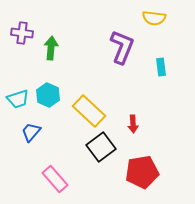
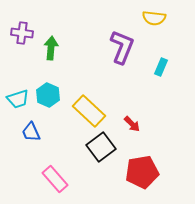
cyan rectangle: rotated 30 degrees clockwise
red arrow: moved 1 px left; rotated 42 degrees counterclockwise
blue trapezoid: rotated 65 degrees counterclockwise
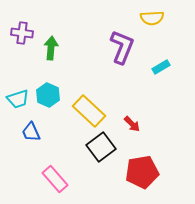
yellow semicircle: moved 2 px left; rotated 10 degrees counterclockwise
cyan rectangle: rotated 36 degrees clockwise
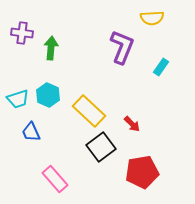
cyan rectangle: rotated 24 degrees counterclockwise
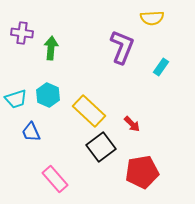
cyan trapezoid: moved 2 px left
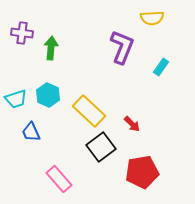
pink rectangle: moved 4 px right
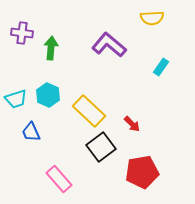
purple L-shape: moved 13 px left, 2 px up; rotated 72 degrees counterclockwise
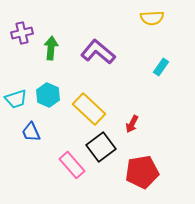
purple cross: rotated 20 degrees counterclockwise
purple L-shape: moved 11 px left, 7 px down
yellow rectangle: moved 2 px up
red arrow: rotated 72 degrees clockwise
pink rectangle: moved 13 px right, 14 px up
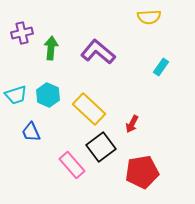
yellow semicircle: moved 3 px left, 1 px up
cyan trapezoid: moved 4 px up
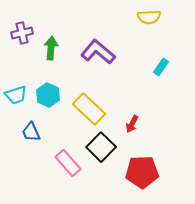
black square: rotated 8 degrees counterclockwise
pink rectangle: moved 4 px left, 2 px up
red pentagon: rotated 8 degrees clockwise
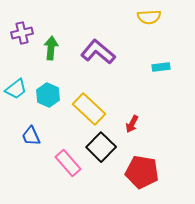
cyan rectangle: rotated 48 degrees clockwise
cyan trapezoid: moved 6 px up; rotated 20 degrees counterclockwise
blue trapezoid: moved 4 px down
red pentagon: rotated 12 degrees clockwise
